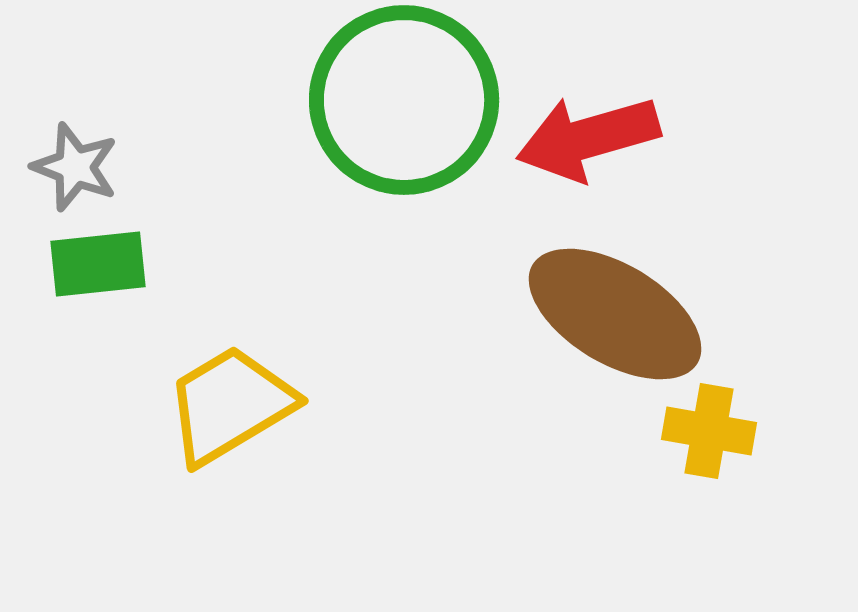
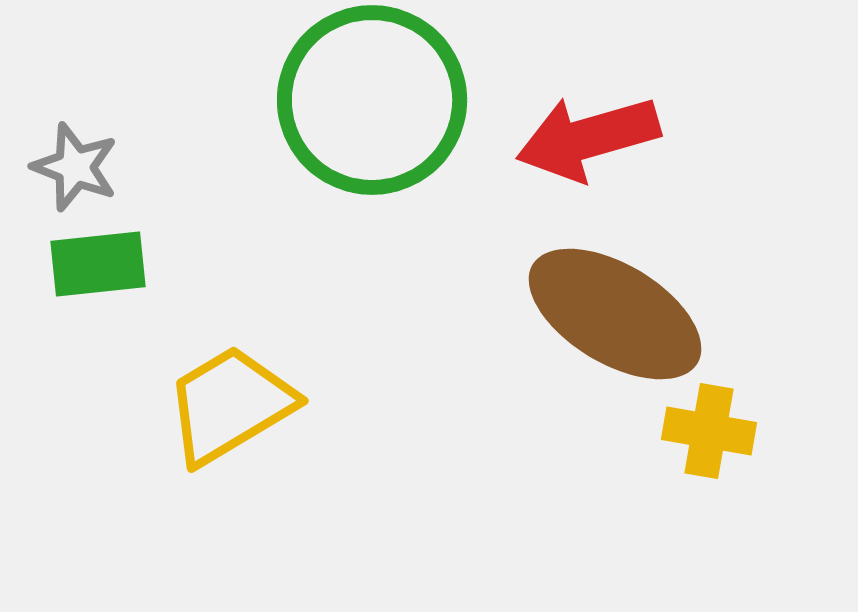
green circle: moved 32 px left
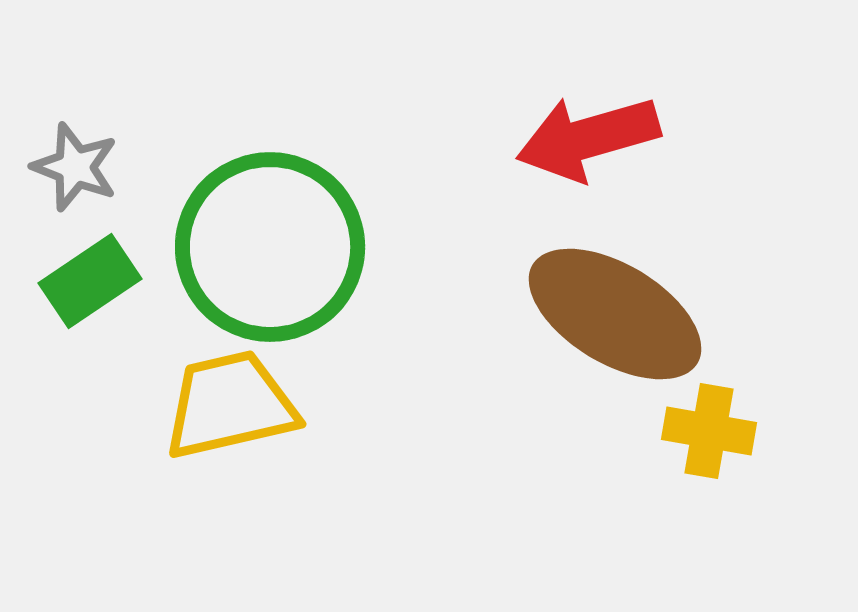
green circle: moved 102 px left, 147 px down
green rectangle: moved 8 px left, 17 px down; rotated 28 degrees counterclockwise
yellow trapezoid: rotated 18 degrees clockwise
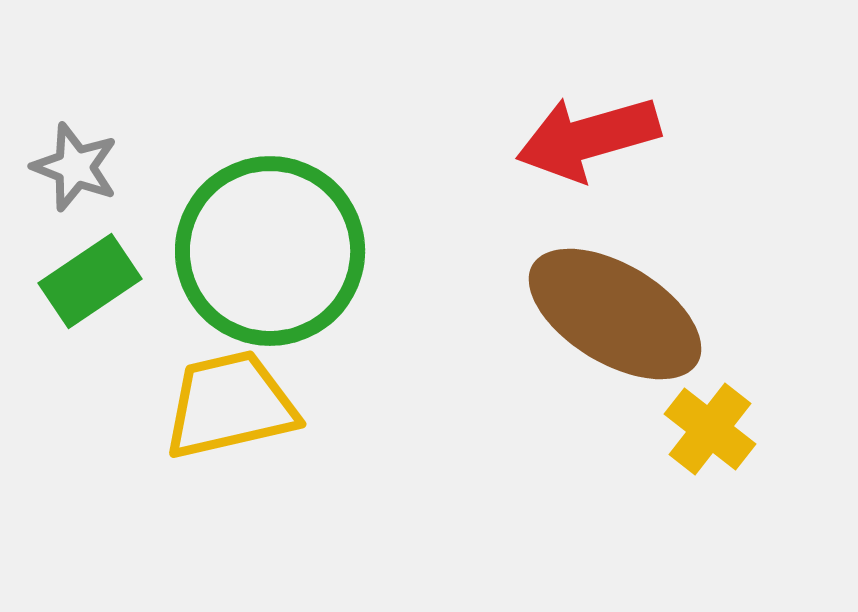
green circle: moved 4 px down
yellow cross: moved 1 px right, 2 px up; rotated 28 degrees clockwise
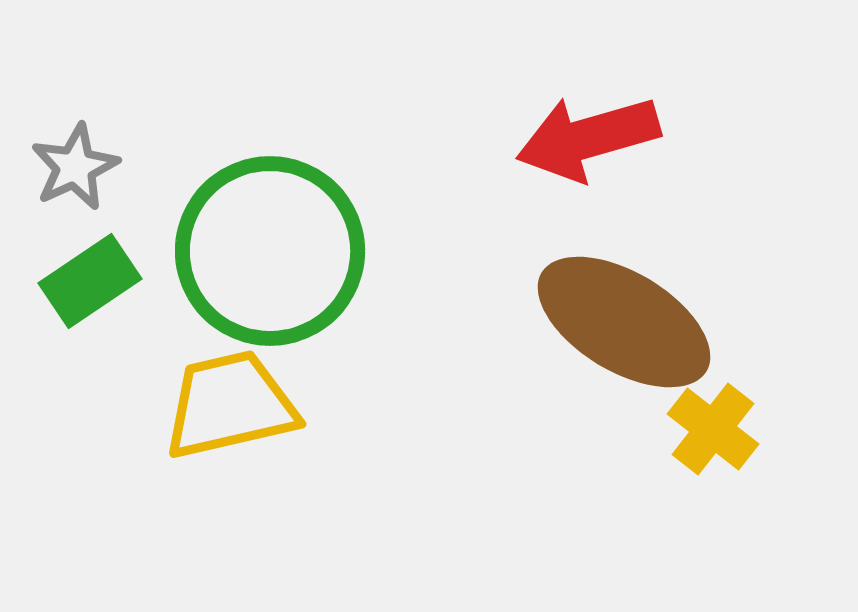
gray star: rotated 26 degrees clockwise
brown ellipse: moved 9 px right, 8 px down
yellow cross: moved 3 px right
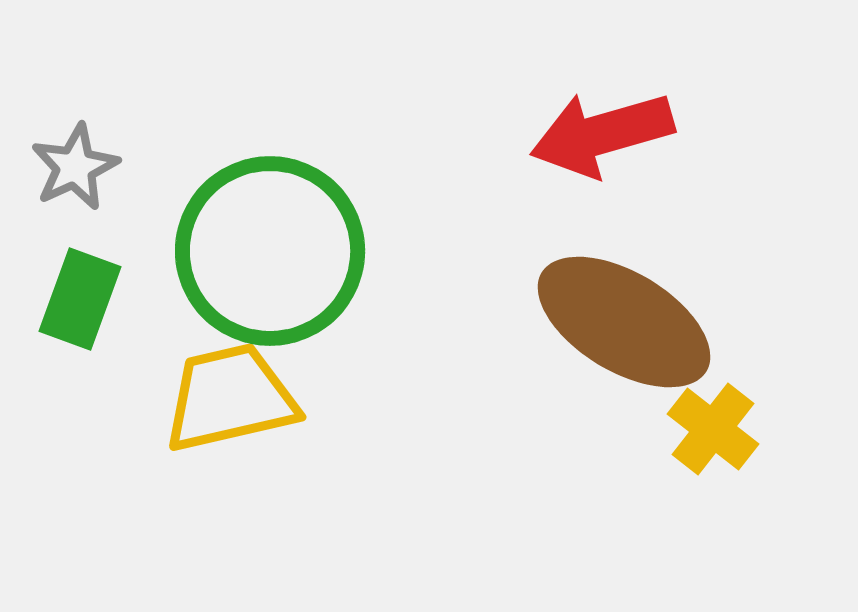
red arrow: moved 14 px right, 4 px up
green rectangle: moved 10 px left, 18 px down; rotated 36 degrees counterclockwise
yellow trapezoid: moved 7 px up
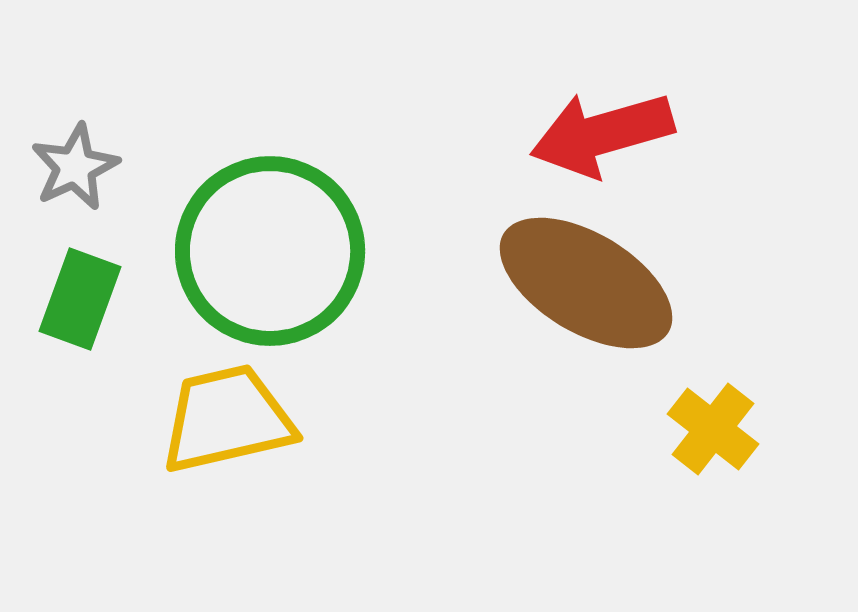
brown ellipse: moved 38 px left, 39 px up
yellow trapezoid: moved 3 px left, 21 px down
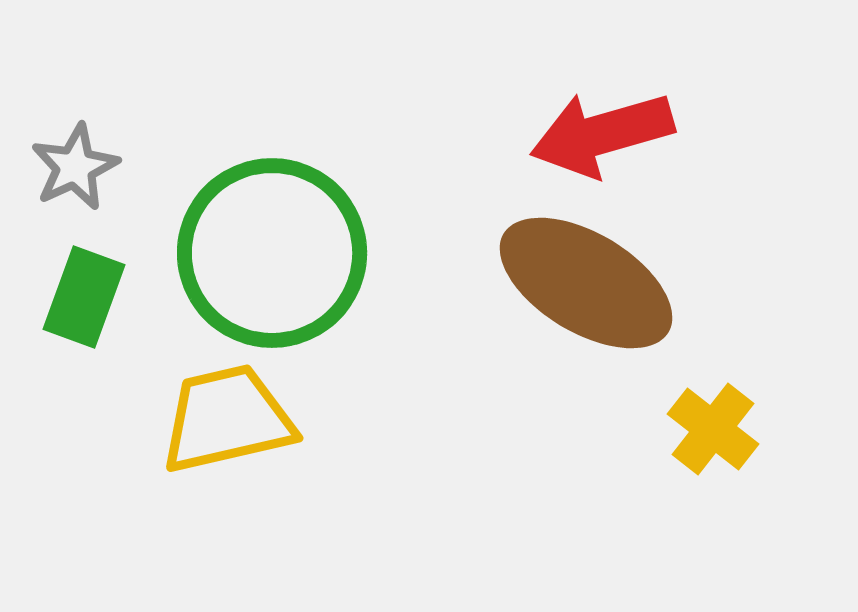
green circle: moved 2 px right, 2 px down
green rectangle: moved 4 px right, 2 px up
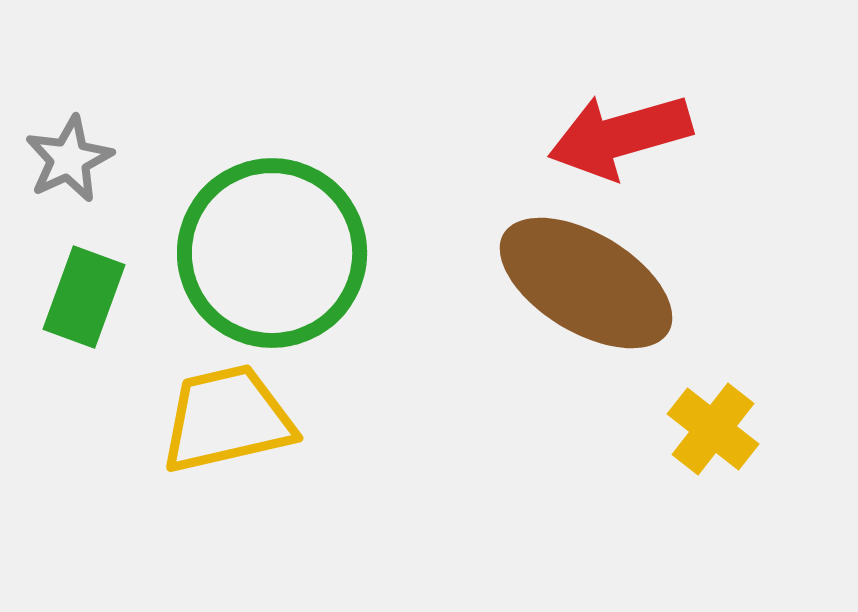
red arrow: moved 18 px right, 2 px down
gray star: moved 6 px left, 8 px up
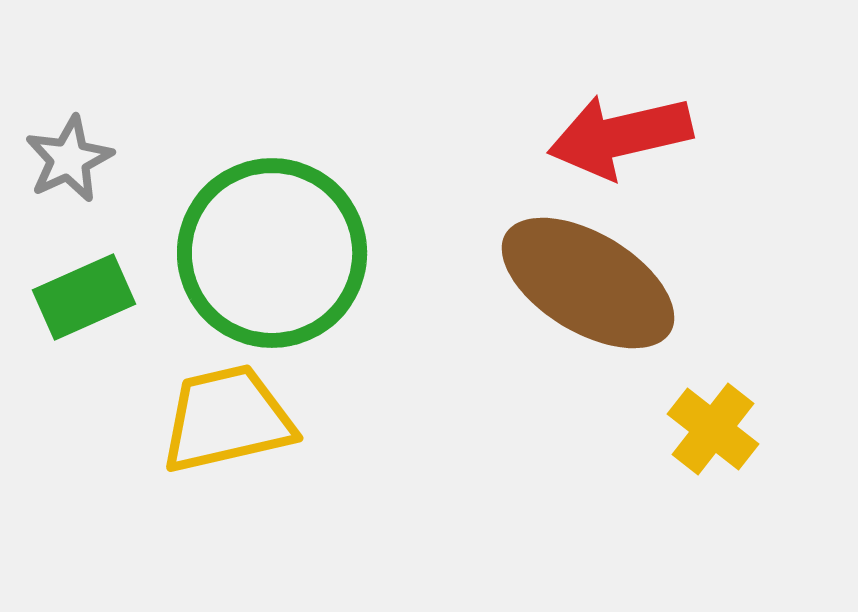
red arrow: rotated 3 degrees clockwise
brown ellipse: moved 2 px right
green rectangle: rotated 46 degrees clockwise
